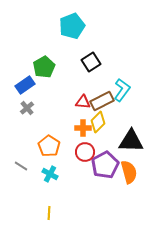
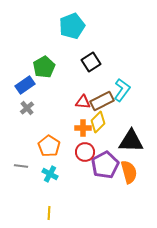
gray line: rotated 24 degrees counterclockwise
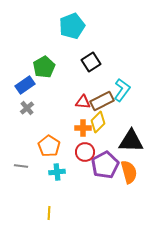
cyan cross: moved 7 px right, 2 px up; rotated 35 degrees counterclockwise
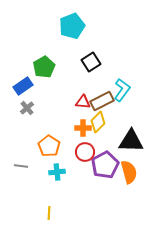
blue rectangle: moved 2 px left, 1 px down
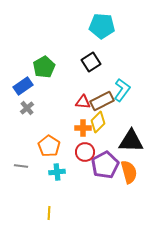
cyan pentagon: moved 30 px right; rotated 25 degrees clockwise
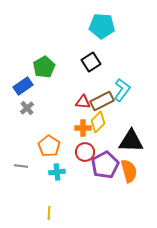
orange semicircle: moved 1 px up
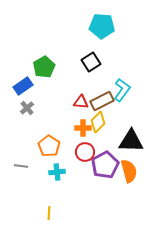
red triangle: moved 2 px left
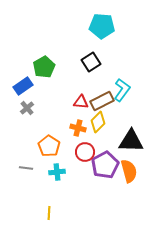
orange cross: moved 5 px left; rotated 14 degrees clockwise
gray line: moved 5 px right, 2 px down
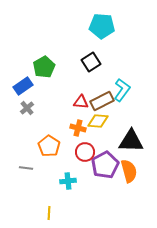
yellow diamond: moved 1 px up; rotated 50 degrees clockwise
cyan cross: moved 11 px right, 9 px down
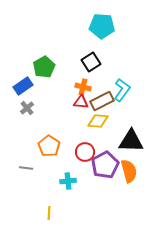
orange cross: moved 5 px right, 41 px up
